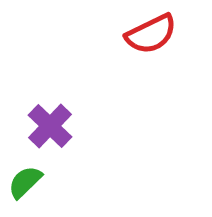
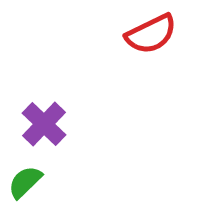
purple cross: moved 6 px left, 2 px up
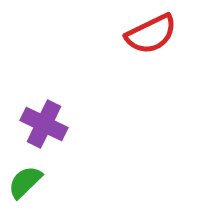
purple cross: rotated 18 degrees counterclockwise
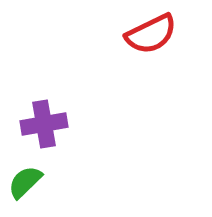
purple cross: rotated 36 degrees counterclockwise
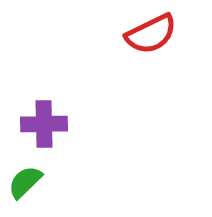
purple cross: rotated 9 degrees clockwise
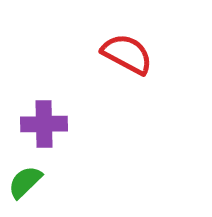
red semicircle: moved 24 px left, 20 px down; rotated 126 degrees counterclockwise
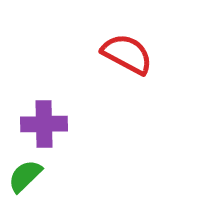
green semicircle: moved 6 px up
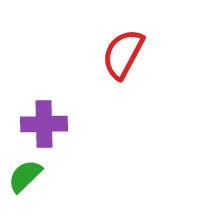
red semicircle: moved 4 px left; rotated 90 degrees counterclockwise
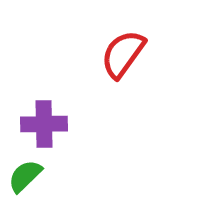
red semicircle: rotated 8 degrees clockwise
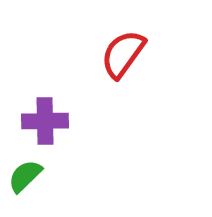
purple cross: moved 1 px right, 3 px up
